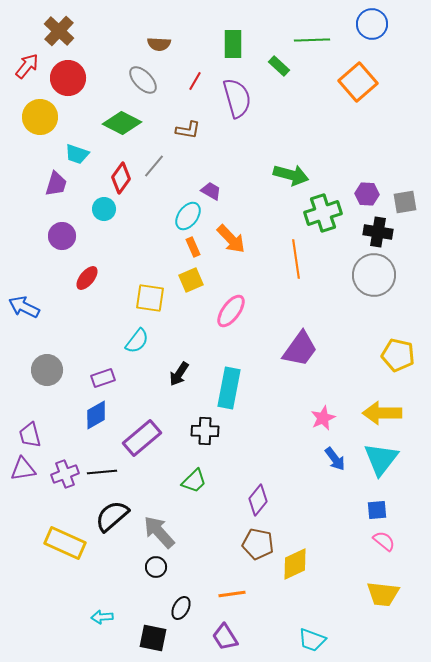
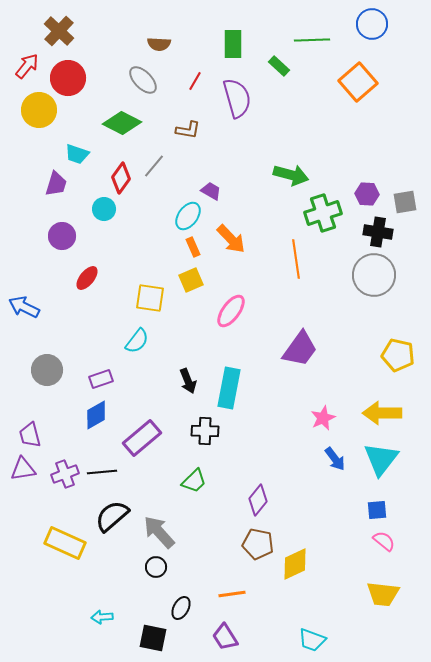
yellow circle at (40, 117): moved 1 px left, 7 px up
black arrow at (179, 374): moved 9 px right, 7 px down; rotated 55 degrees counterclockwise
purple rectangle at (103, 378): moved 2 px left, 1 px down
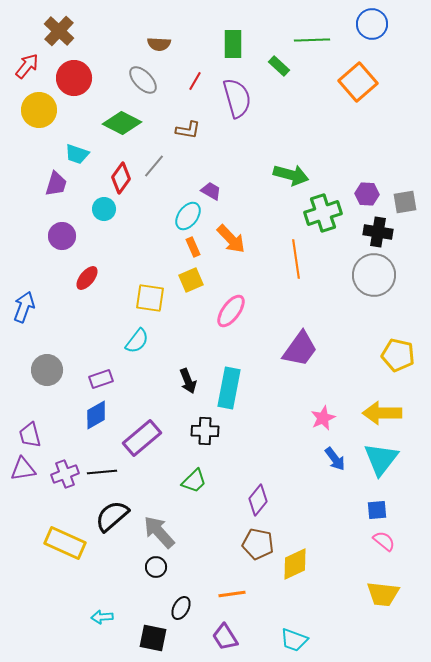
red circle at (68, 78): moved 6 px right
blue arrow at (24, 307): rotated 84 degrees clockwise
cyan trapezoid at (312, 640): moved 18 px left
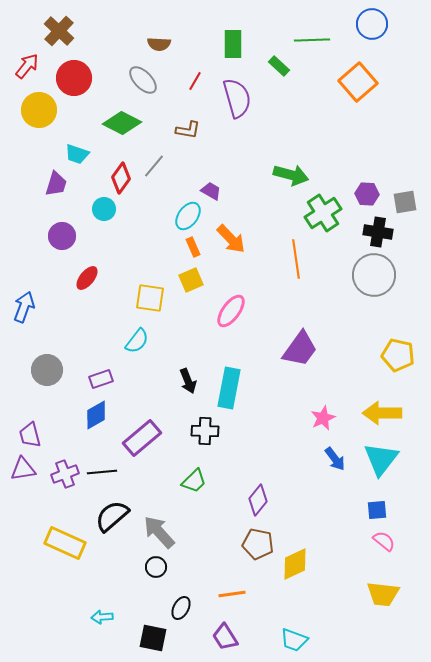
green cross at (323, 213): rotated 15 degrees counterclockwise
